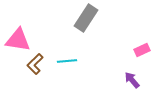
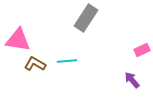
brown L-shape: rotated 75 degrees clockwise
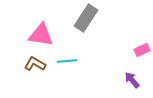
pink triangle: moved 23 px right, 5 px up
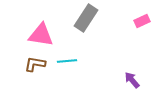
pink rectangle: moved 29 px up
brown L-shape: rotated 20 degrees counterclockwise
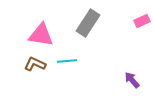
gray rectangle: moved 2 px right, 5 px down
brown L-shape: rotated 15 degrees clockwise
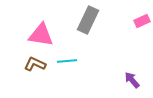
gray rectangle: moved 3 px up; rotated 8 degrees counterclockwise
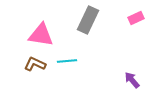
pink rectangle: moved 6 px left, 3 px up
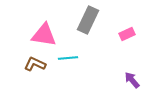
pink rectangle: moved 9 px left, 16 px down
pink triangle: moved 3 px right
cyan line: moved 1 px right, 3 px up
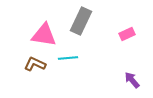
gray rectangle: moved 7 px left, 1 px down
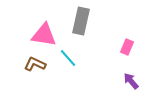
gray rectangle: rotated 12 degrees counterclockwise
pink rectangle: moved 13 px down; rotated 42 degrees counterclockwise
cyan line: rotated 54 degrees clockwise
purple arrow: moved 1 px left, 1 px down
